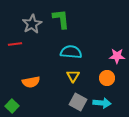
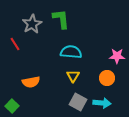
red line: rotated 64 degrees clockwise
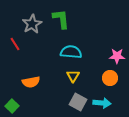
orange circle: moved 3 px right
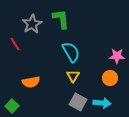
cyan semicircle: rotated 55 degrees clockwise
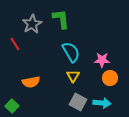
pink star: moved 15 px left, 4 px down
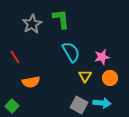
red line: moved 13 px down
pink star: moved 3 px up; rotated 14 degrees counterclockwise
yellow triangle: moved 12 px right
gray square: moved 1 px right, 3 px down
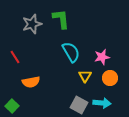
gray star: rotated 12 degrees clockwise
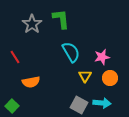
gray star: rotated 18 degrees counterclockwise
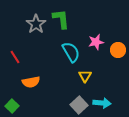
gray star: moved 4 px right
pink star: moved 6 px left, 15 px up
orange circle: moved 8 px right, 28 px up
gray square: rotated 18 degrees clockwise
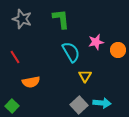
gray star: moved 14 px left, 5 px up; rotated 18 degrees counterclockwise
